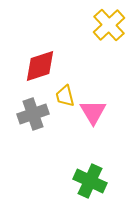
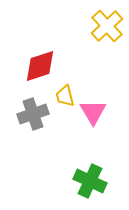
yellow cross: moved 2 px left, 1 px down
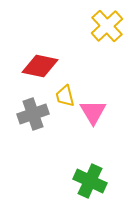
red diamond: rotated 30 degrees clockwise
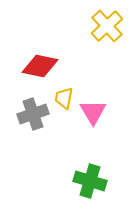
yellow trapezoid: moved 1 px left, 2 px down; rotated 25 degrees clockwise
green cross: rotated 8 degrees counterclockwise
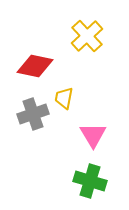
yellow cross: moved 20 px left, 10 px down
red diamond: moved 5 px left
pink triangle: moved 23 px down
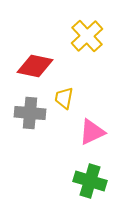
gray cross: moved 3 px left, 1 px up; rotated 24 degrees clockwise
pink triangle: moved 1 px left, 3 px up; rotated 36 degrees clockwise
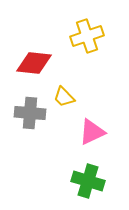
yellow cross: rotated 24 degrees clockwise
red diamond: moved 1 px left, 3 px up; rotated 6 degrees counterclockwise
yellow trapezoid: moved 1 px up; rotated 55 degrees counterclockwise
green cross: moved 2 px left
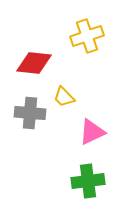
green cross: rotated 24 degrees counterclockwise
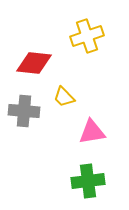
gray cross: moved 6 px left, 2 px up
pink triangle: rotated 16 degrees clockwise
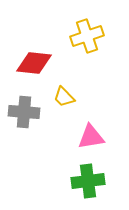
gray cross: moved 1 px down
pink triangle: moved 1 px left, 5 px down
